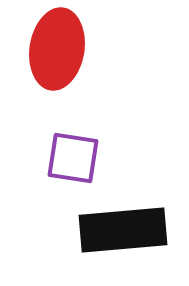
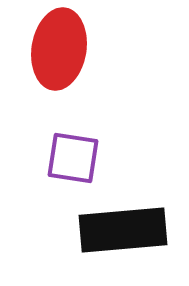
red ellipse: moved 2 px right
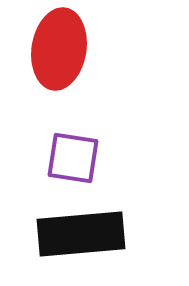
black rectangle: moved 42 px left, 4 px down
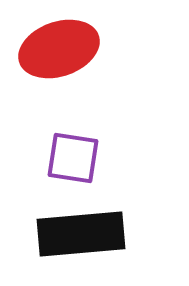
red ellipse: rotated 62 degrees clockwise
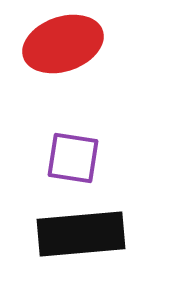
red ellipse: moved 4 px right, 5 px up
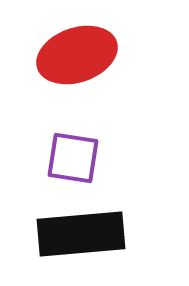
red ellipse: moved 14 px right, 11 px down
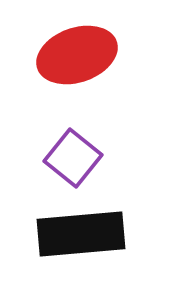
purple square: rotated 30 degrees clockwise
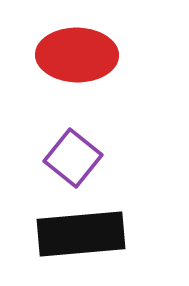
red ellipse: rotated 20 degrees clockwise
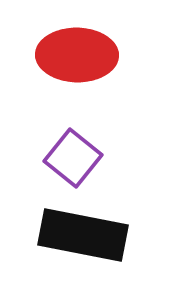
black rectangle: moved 2 px right, 1 px down; rotated 16 degrees clockwise
